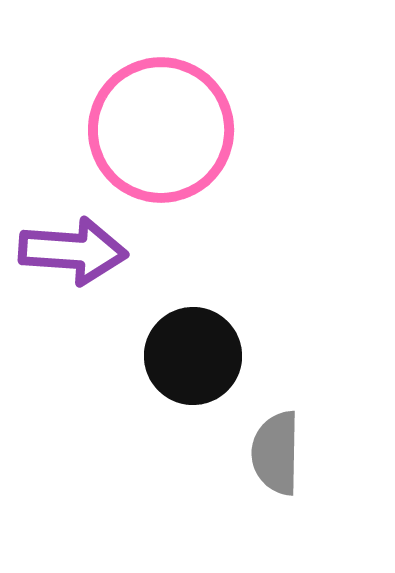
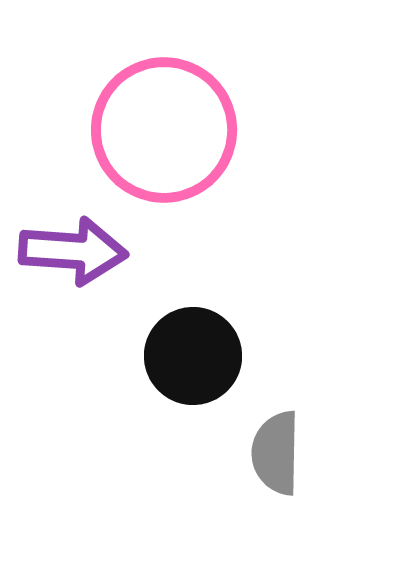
pink circle: moved 3 px right
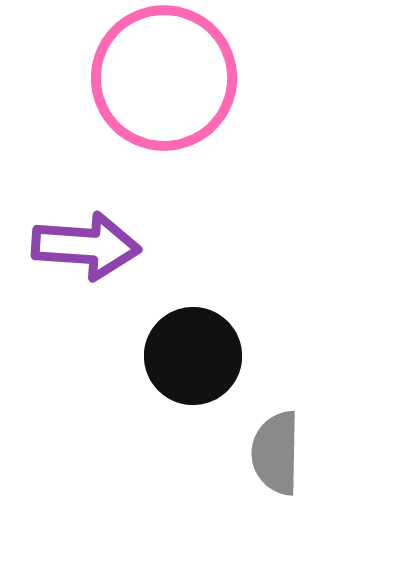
pink circle: moved 52 px up
purple arrow: moved 13 px right, 5 px up
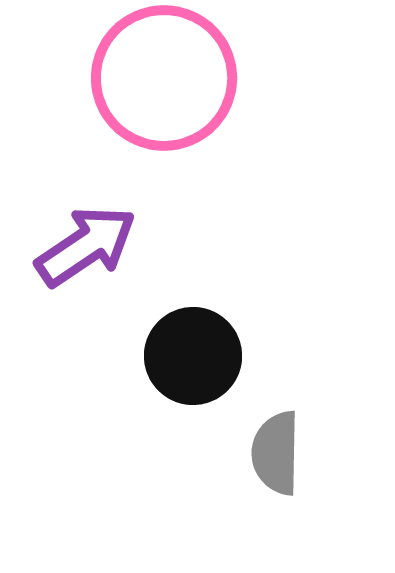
purple arrow: rotated 38 degrees counterclockwise
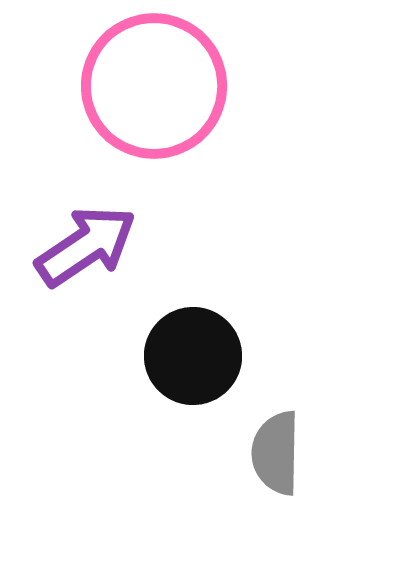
pink circle: moved 10 px left, 8 px down
